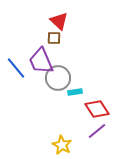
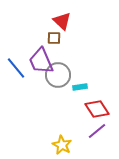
red triangle: moved 3 px right
gray circle: moved 3 px up
cyan rectangle: moved 5 px right, 5 px up
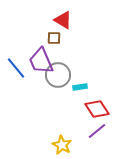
red triangle: moved 1 px right, 1 px up; rotated 12 degrees counterclockwise
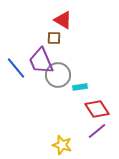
yellow star: rotated 12 degrees counterclockwise
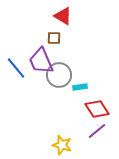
red triangle: moved 4 px up
gray circle: moved 1 px right
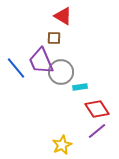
gray circle: moved 2 px right, 3 px up
yellow star: rotated 30 degrees clockwise
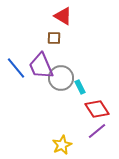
purple trapezoid: moved 5 px down
gray circle: moved 6 px down
cyan rectangle: rotated 72 degrees clockwise
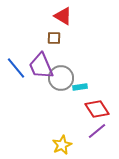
cyan rectangle: rotated 72 degrees counterclockwise
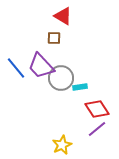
purple trapezoid: rotated 20 degrees counterclockwise
purple line: moved 2 px up
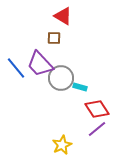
purple trapezoid: moved 1 px left, 2 px up
cyan rectangle: rotated 24 degrees clockwise
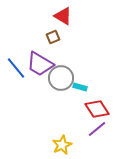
brown square: moved 1 px left, 1 px up; rotated 24 degrees counterclockwise
purple trapezoid: rotated 16 degrees counterclockwise
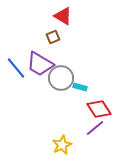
red diamond: moved 2 px right
purple line: moved 2 px left, 1 px up
